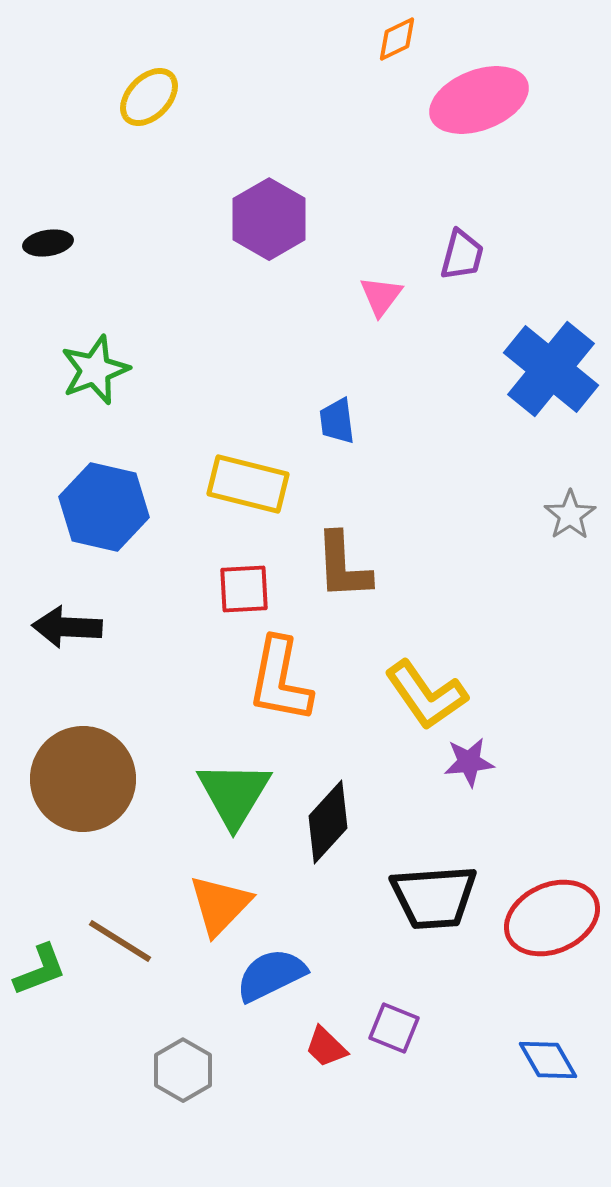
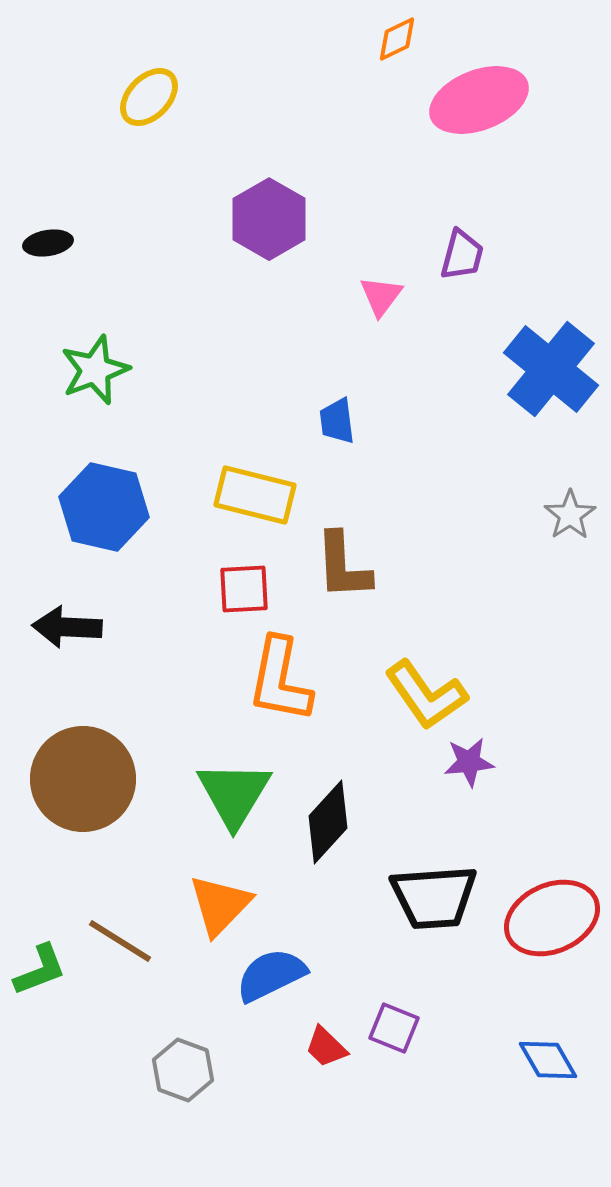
yellow rectangle: moved 7 px right, 11 px down
gray hexagon: rotated 10 degrees counterclockwise
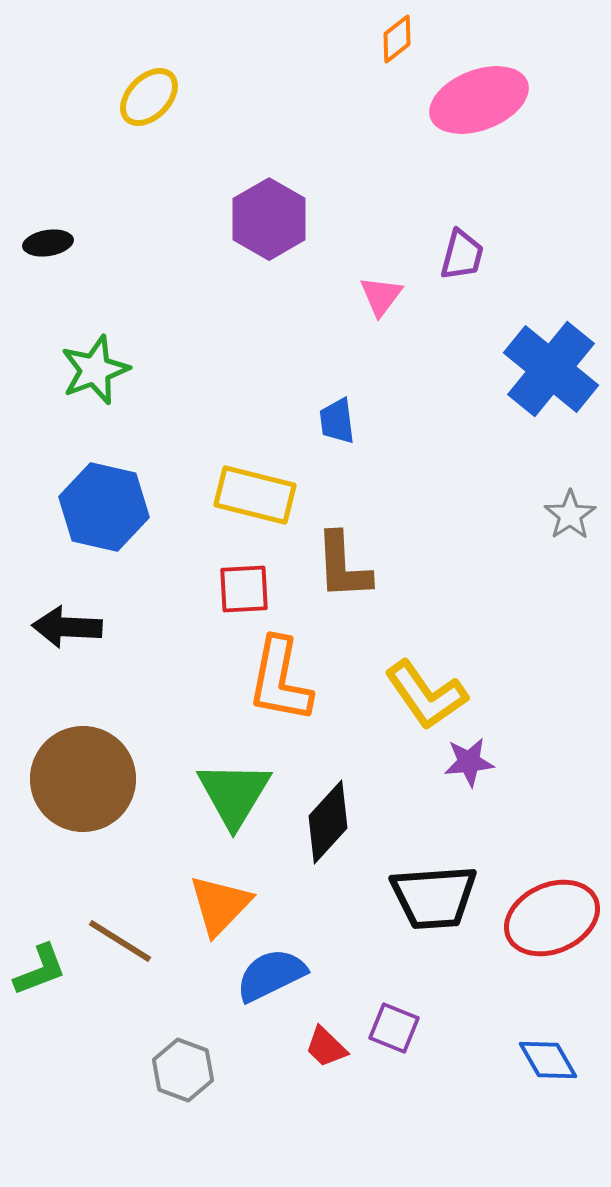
orange diamond: rotated 12 degrees counterclockwise
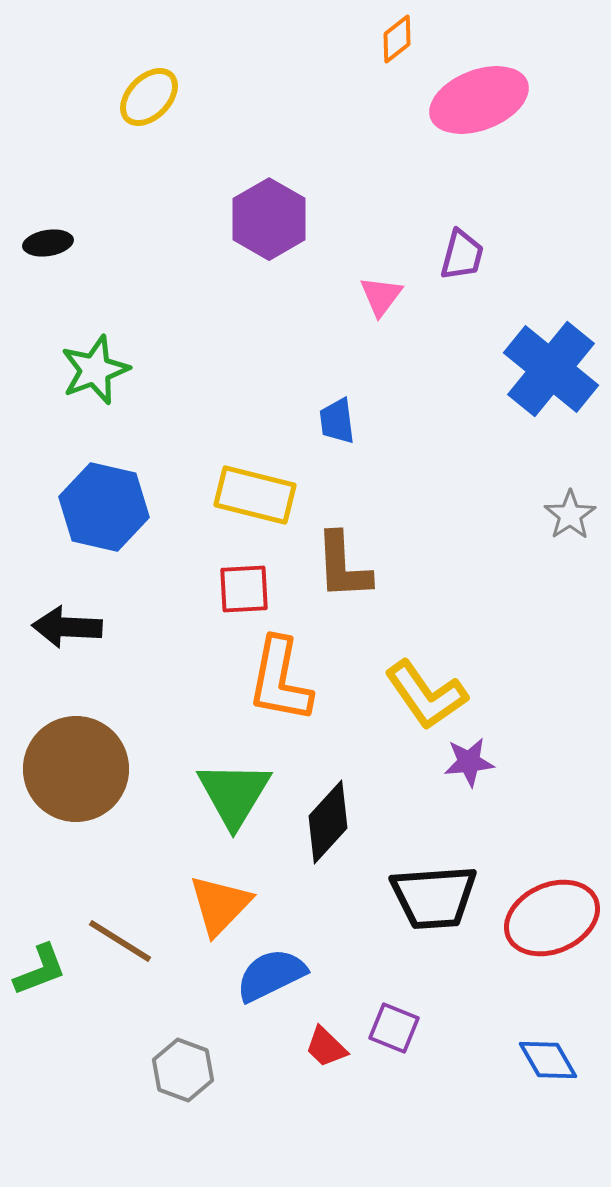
brown circle: moved 7 px left, 10 px up
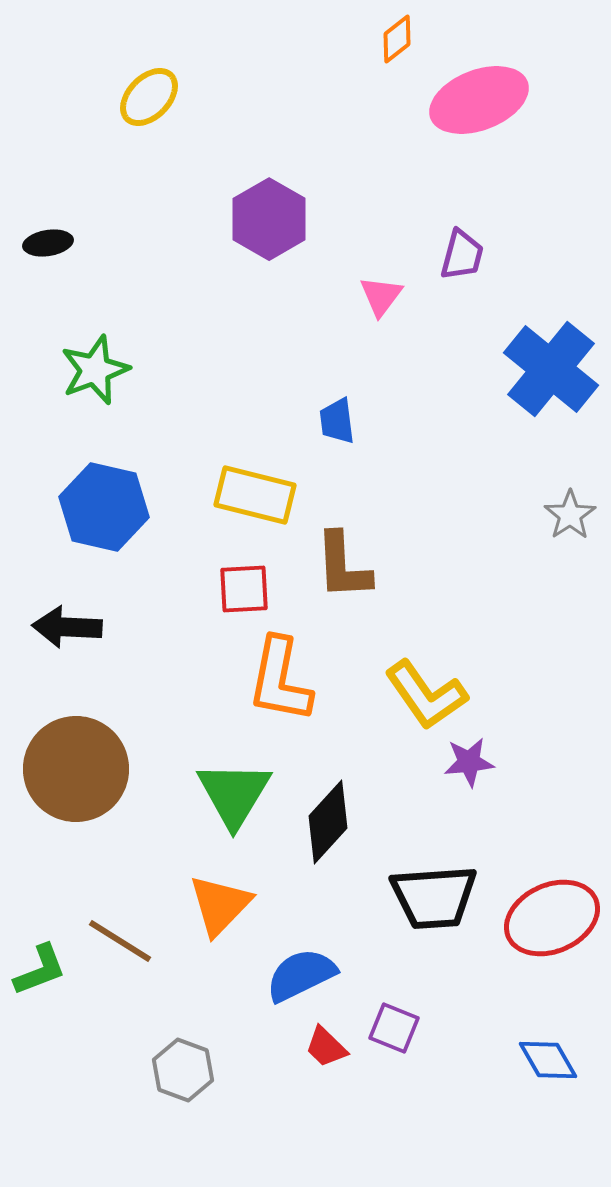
blue semicircle: moved 30 px right
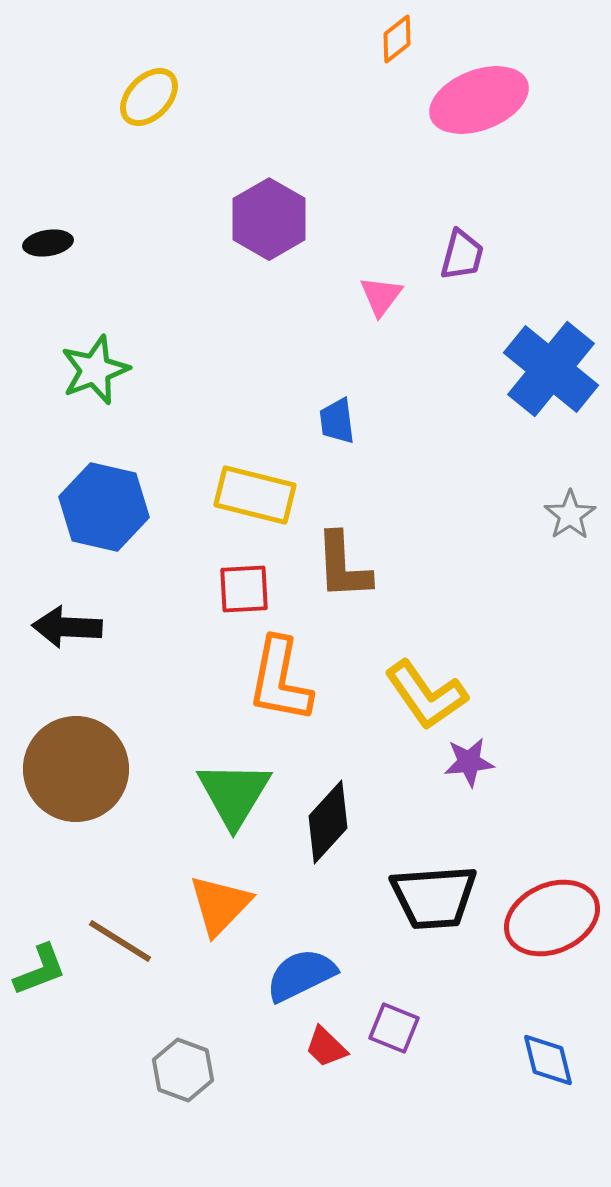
blue diamond: rotated 16 degrees clockwise
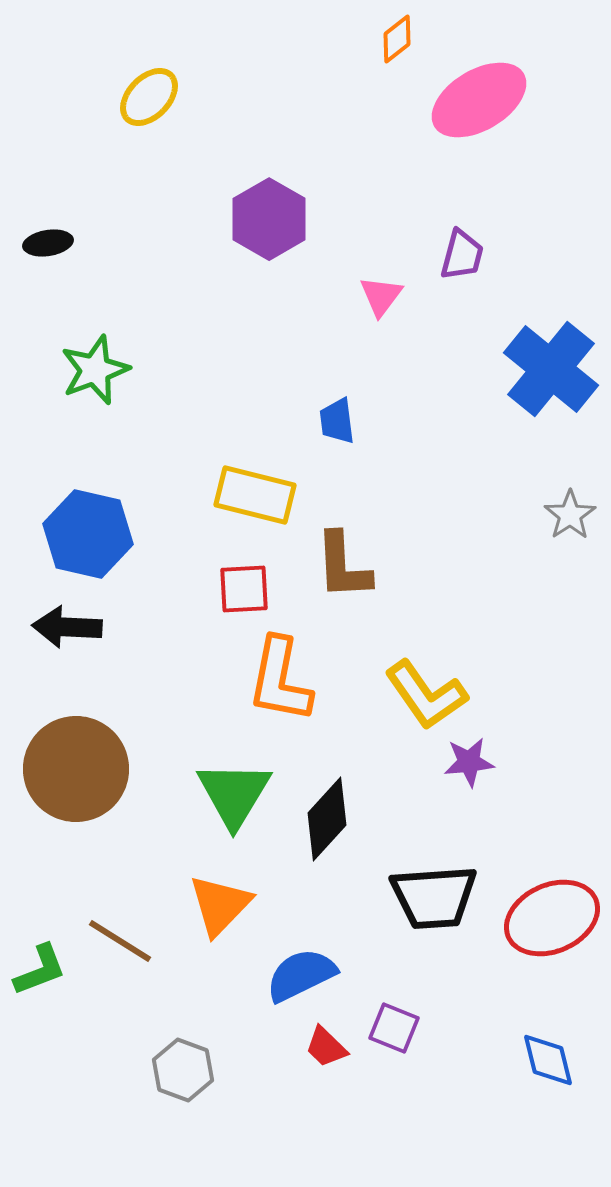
pink ellipse: rotated 10 degrees counterclockwise
blue hexagon: moved 16 px left, 27 px down
black diamond: moved 1 px left, 3 px up
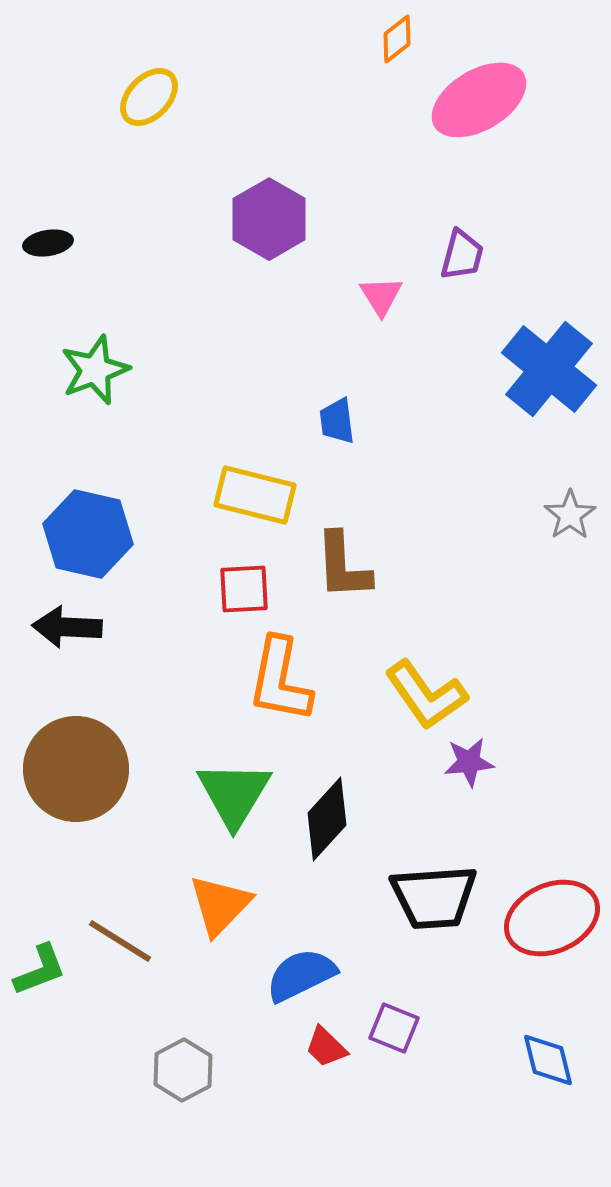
pink triangle: rotated 9 degrees counterclockwise
blue cross: moved 2 px left
gray hexagon: rotated 12 degrees clockwise
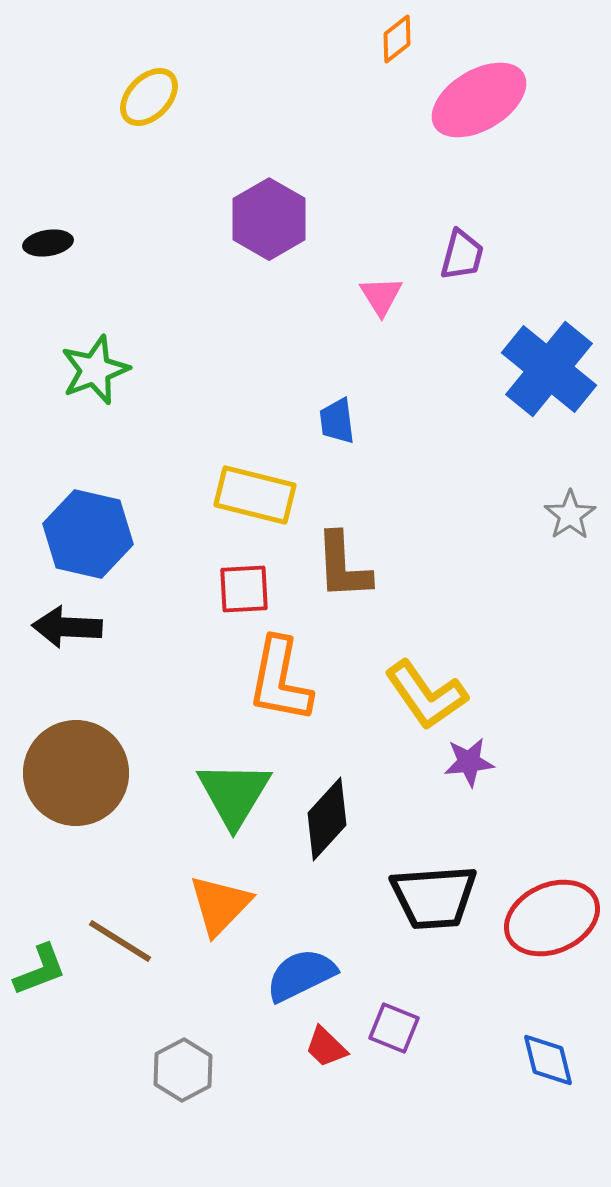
brown circle: moved 4 px down
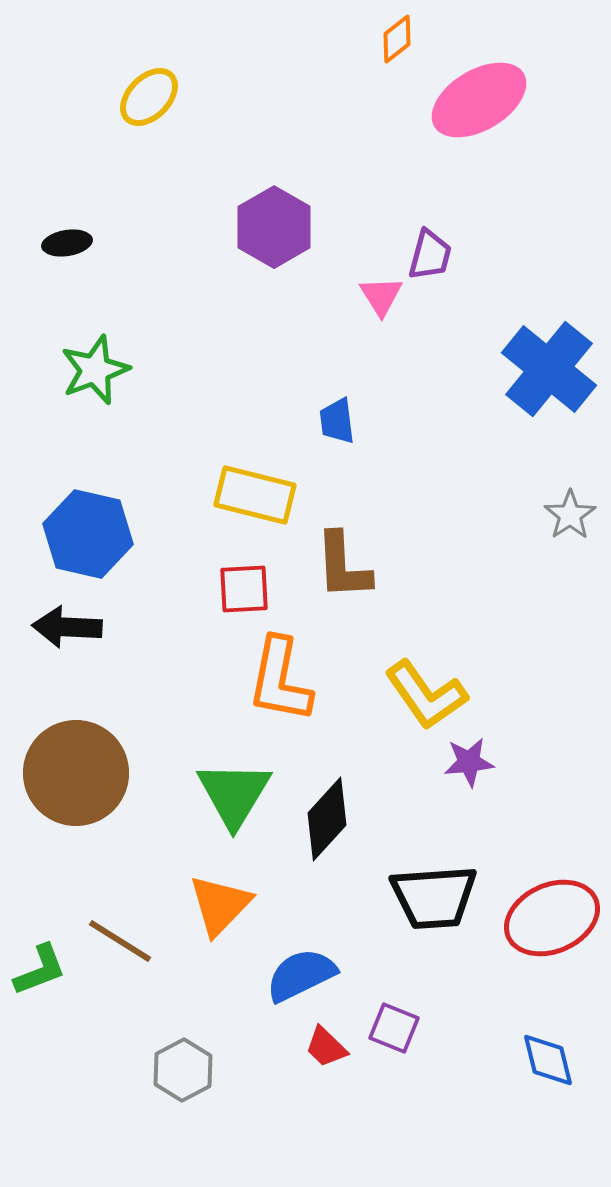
purple hexagon: moved 5 px right, 8 px down
black ellipse: moved 19 px right
purple trapezoid: moved 32 px left
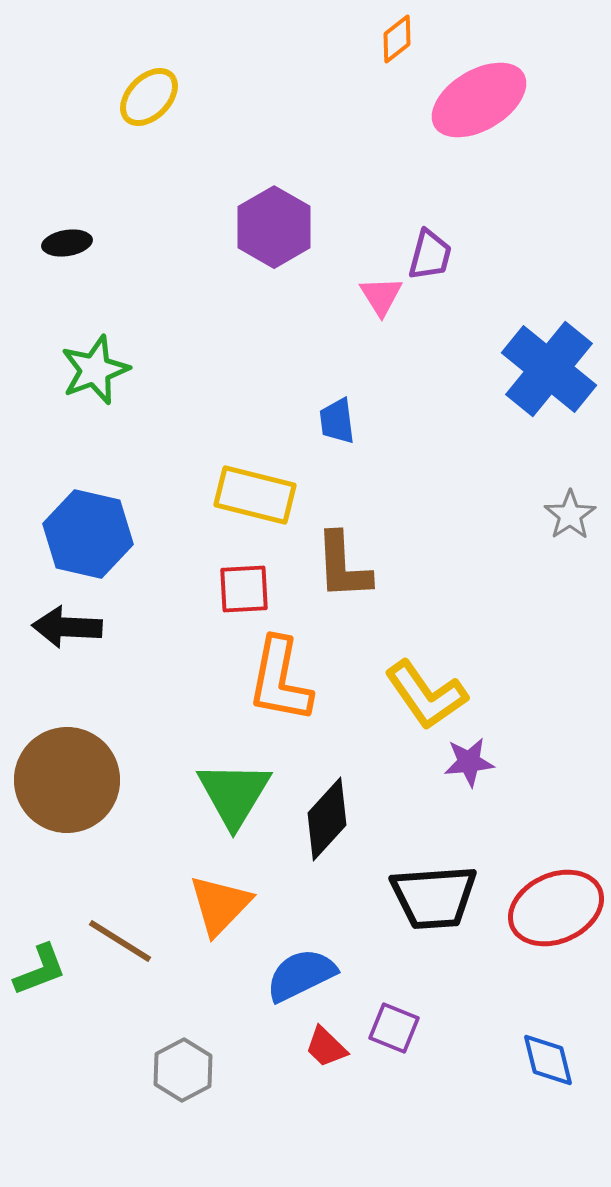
brown circle: moved 9 px left, 7 px down
red ellipse: moved 4 px right, 10 px up
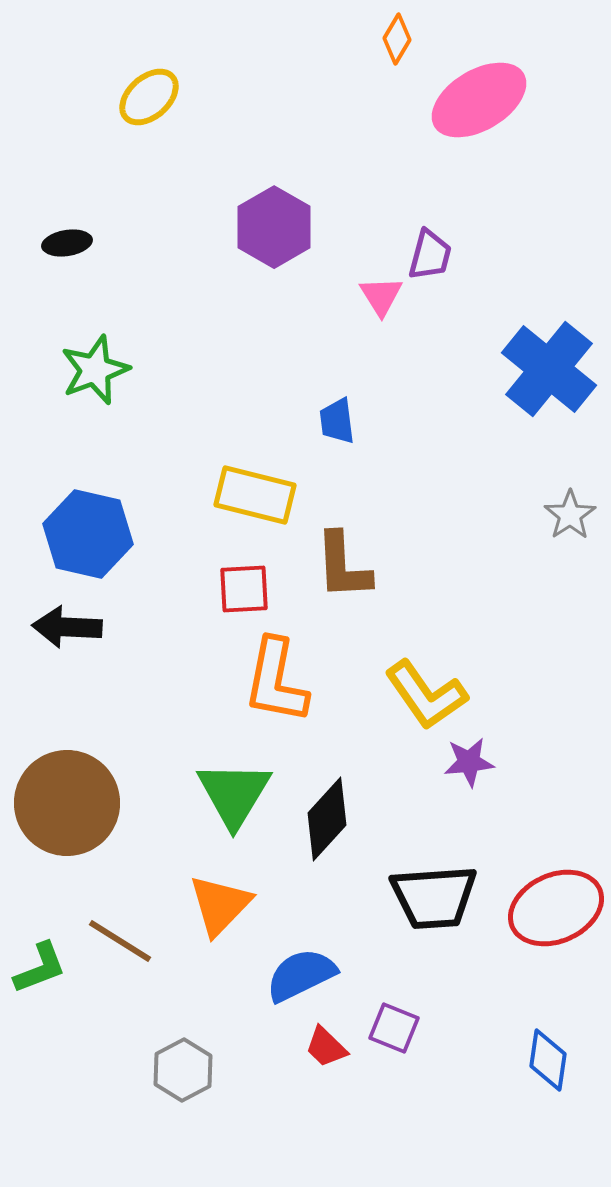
orange diamond: rotated 21 degrees counterclockwise
yellow ellipse: rotated 4 degrees clockwise
orange L-shape: moved 4 px left, 1 px down
brown circle: moved 23 px down
green L-shape: moved 2 px up
blue diamond: rotated 22 degrees clockwise
